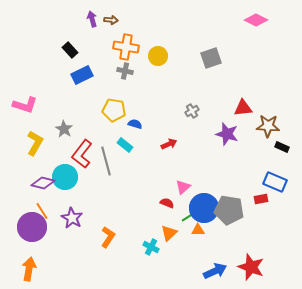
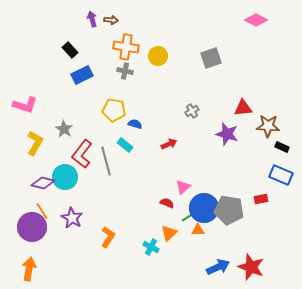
blue rectangle at (275, 182): moved 6 px right, 7 px up
blue arrow at (215, 271): moved 3 px right, 4 px up
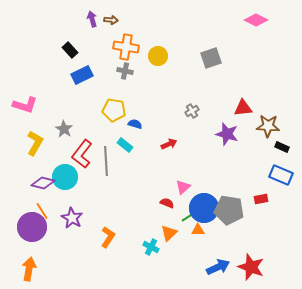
gray line at (106, 161): rotated 12 degrees clockwise
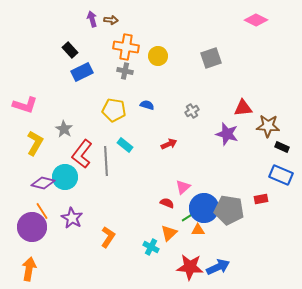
blue rectangle at (82, 75): moved 3 px up
blue semicircle at (135, 124): moved 12 px right, 19 px up
red star at (251, 267): moved 61 px left; rotated 16 degrees counterclockwise
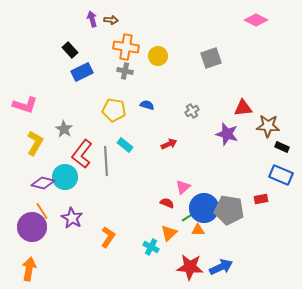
blue arrow at (218, 267): moved 3 px right
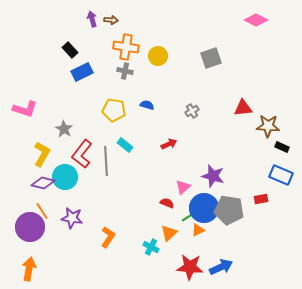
pink L-shape at (25, 105): moved 4 px down
purple star at (227, 134): moved 14 px left, 42 px down
yellow L-shape at (35, 143): moved 7 px right, 11 px down
purple star at (72, 218): rotated 20 degrees counterclockwise
purple circle at (32, 227): moved 2 px left
orange triangle at (198, 230): rotated 24 degrees counterclockwise
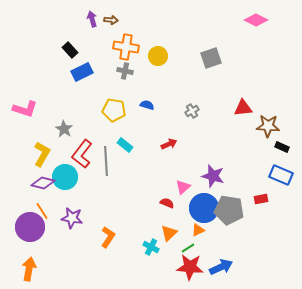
green line at (188, 217): moved 31 px down
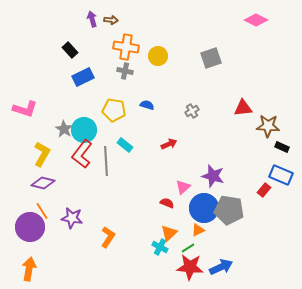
blue rectangle at (82, 72): moved 1 px right, 5 px down
cyan circle at (65, 177): moved 19 px right, 47 px up
red rectangle at (261, 199): moved 3 px right, 9 px up; rotated 40 degrees counterclockwise
cyan cross at (151, 247): moved 9 px right
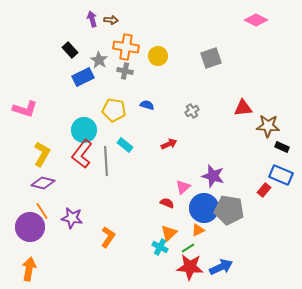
gray star at (64, 129): moved 35 px right, 69 px up
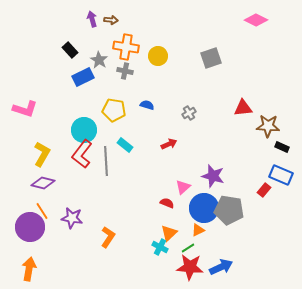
gray cross at (192, 111): moved 3 px left, 2 px down
